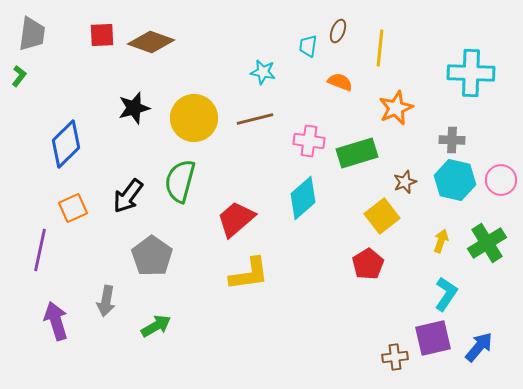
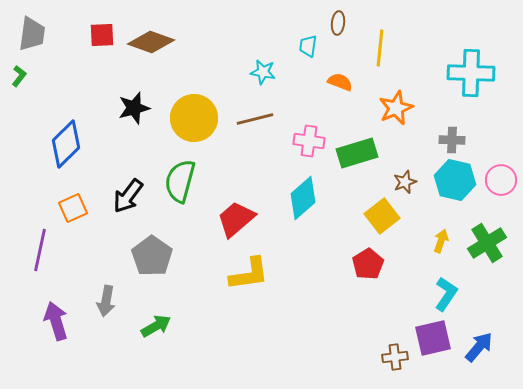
brown ellipse: moved 8 px up; rotated 15 degrees counterclockwise
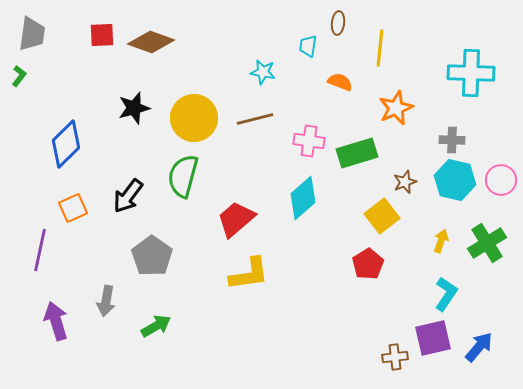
green semicircle: moved 3 px right, 5 px up
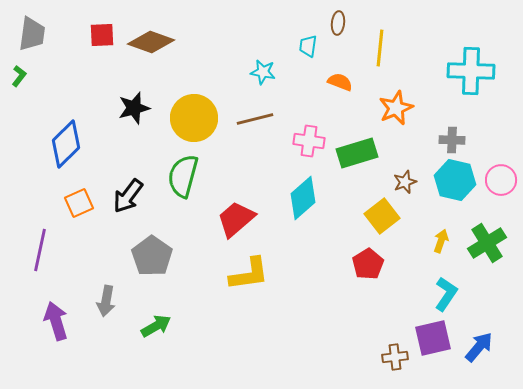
cyan cross: moved 2 px up
orange square: moved 6 px right, 5 px up
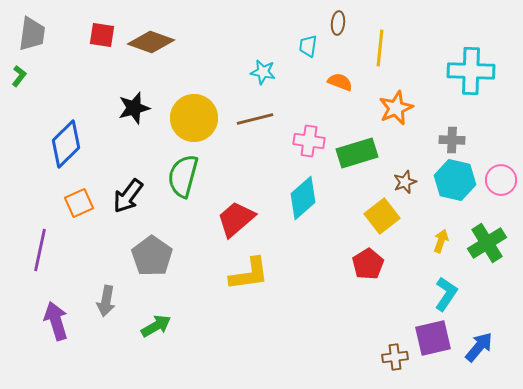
red square: rotated 12 degrees clockwise
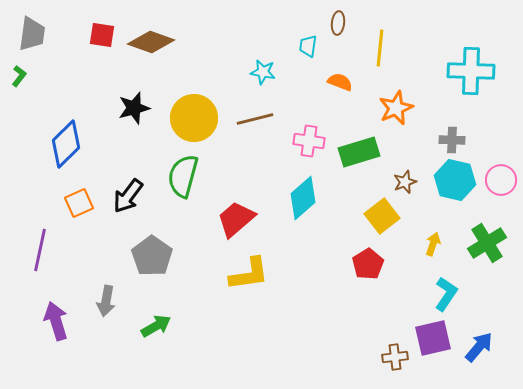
green rectangle: moved 2 px right, 1 px up
yellow arrow: moved 8 px left, 3 px down
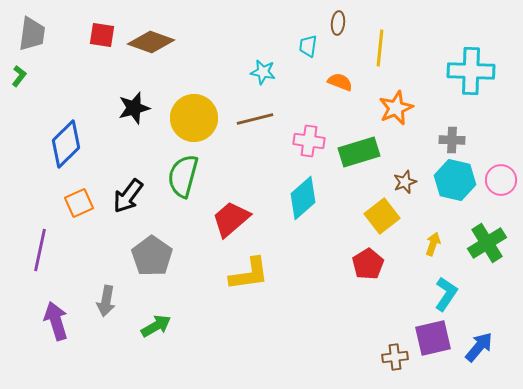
red trapezoid: moved 5 px left
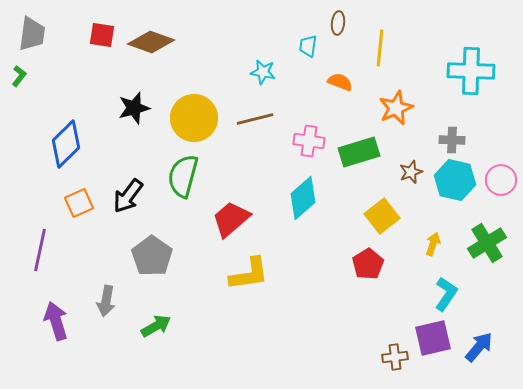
brown star: moved 6 px right, 10 px up
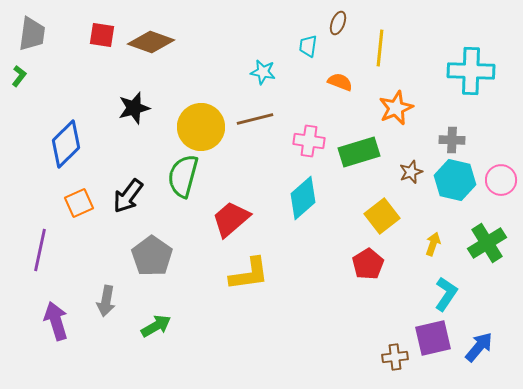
brown ellipse: rotated 15 degrees clockwise
yellow circle: moved 7 px right, 9 px down
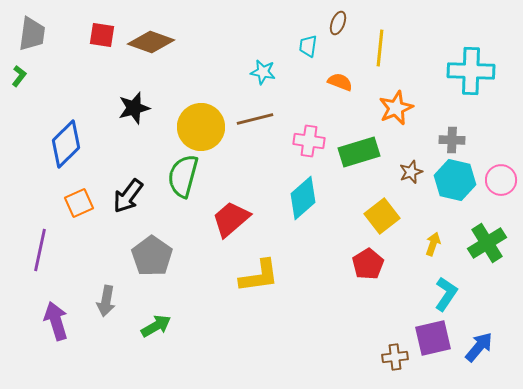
yellow L-shape: moved 10 px right, 2 px down
